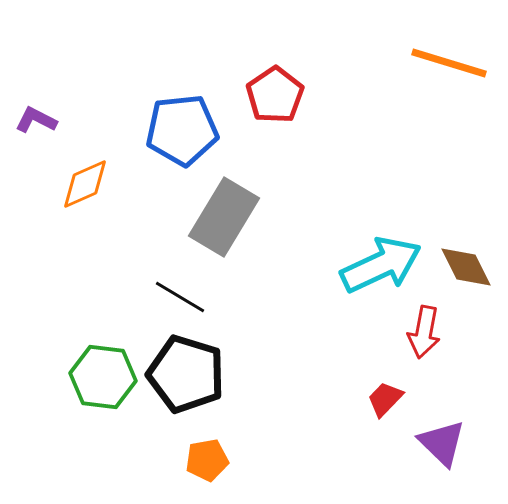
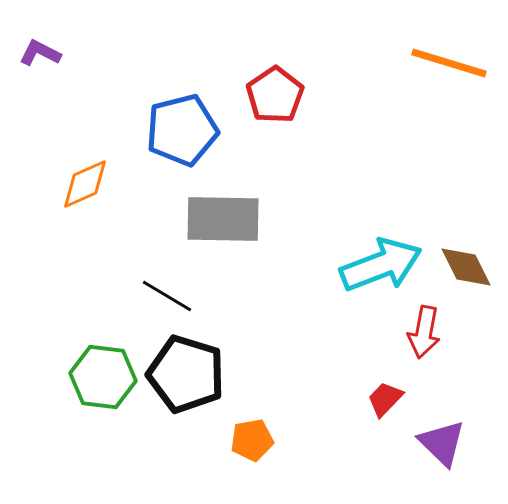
purple L-shape: moved 4 px right, 67 px up
blue pentagon: rotated 8 degrees counterclockwise
gray rectangle: moved 1 px left, 2 px down; rotated 60 degrees clockwise
cyan arrow: rotated 4 degrees clockwise
black line: moved 13 px left, 1 px up
orange pentagon: moved 45 px right, 20 px up
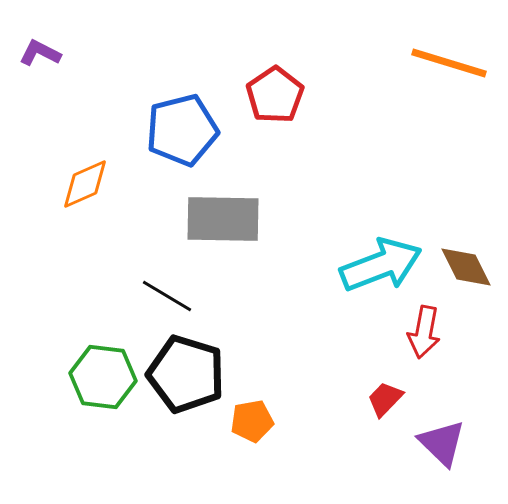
orange pentagon: moved 19 px up
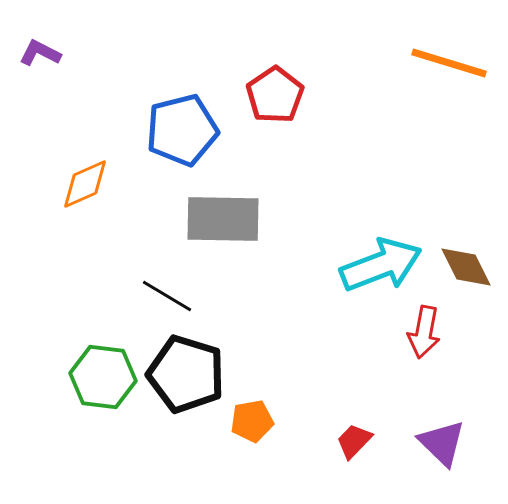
red trapezoid: moved 31 px left, 42 px down
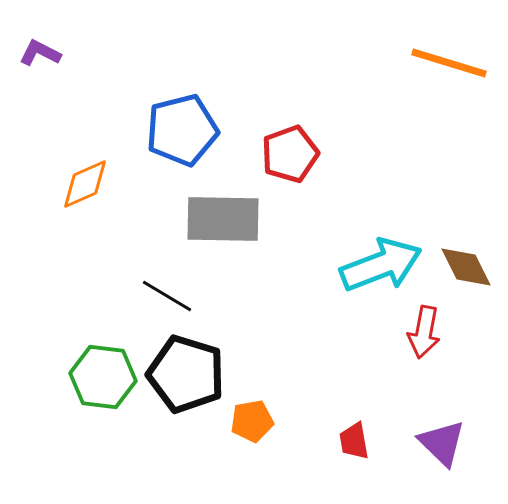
red pentagon: moved 15 px right, 59 px down; rotated 14 degrees clockwise
red trapezoid: rotated 54 degrees counterclockwise
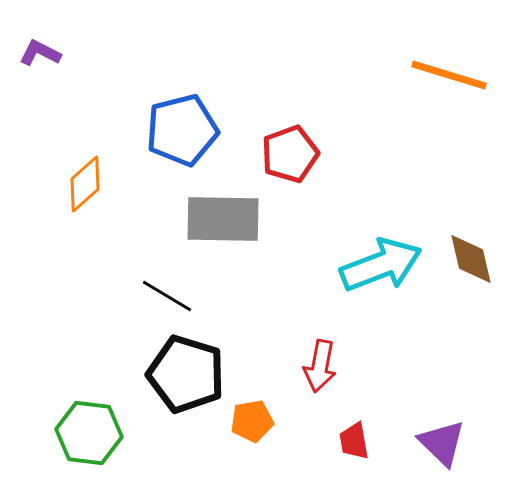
orange line: moved 12 px down
orange diamond: rotated 18 degrees counterclockwise
brown diamond: moved 5 px right, 8 px up; rotated 14 degrees clockwise
red arrow: moved 104 px left, 34 px down
green hexagon: moved 14 px left, 56 px down
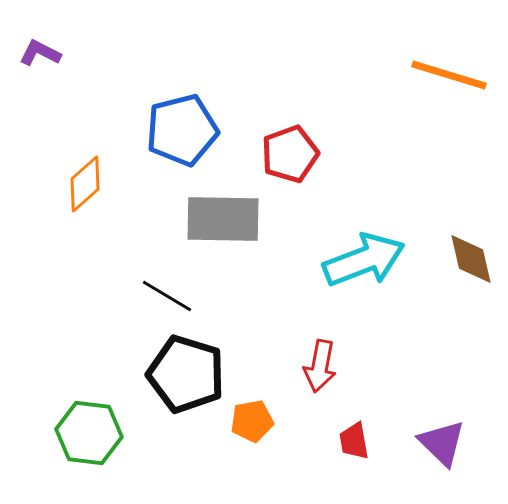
cyan arrow: moved 17 px left, 5 px up
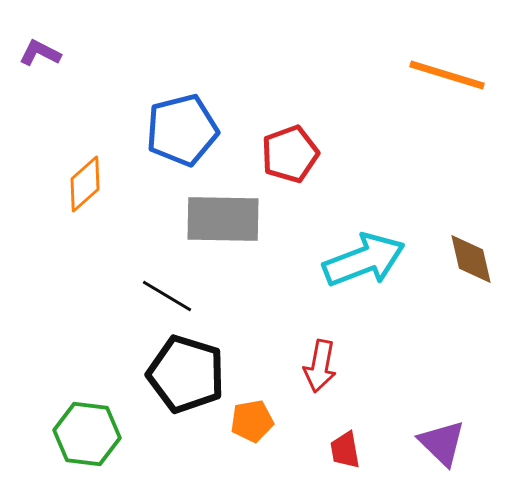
orange line: moved 2 px left
green hexagon: moved 2 px left, 1 px down
red trapezoid: moved 9 px left, 9 px down
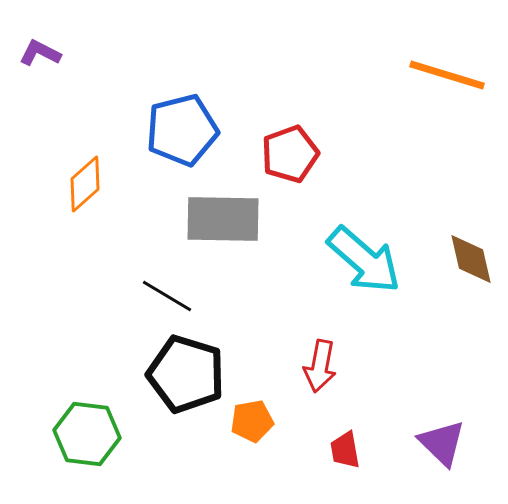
cyan arrow: rotated 62 degrees clockwise
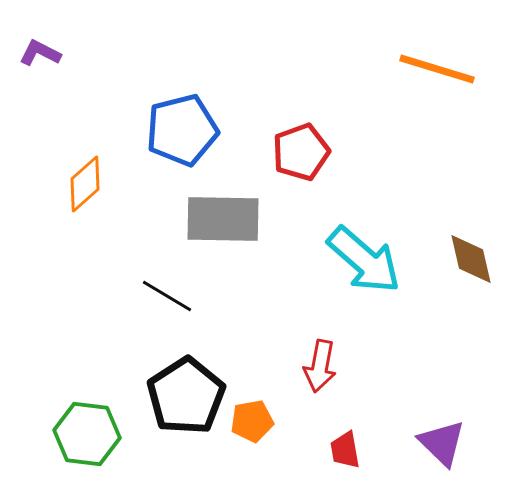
orange line: moved 10 px left, 6 px up
red pentagon: moved 11 px right, 2 px up
black pentagon: moved 22 px down; rotated 22 degrees clockwise
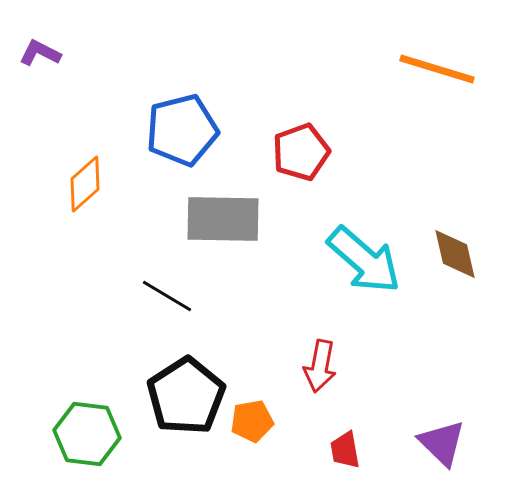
brown diamond: moved 16 px left, 5 px up
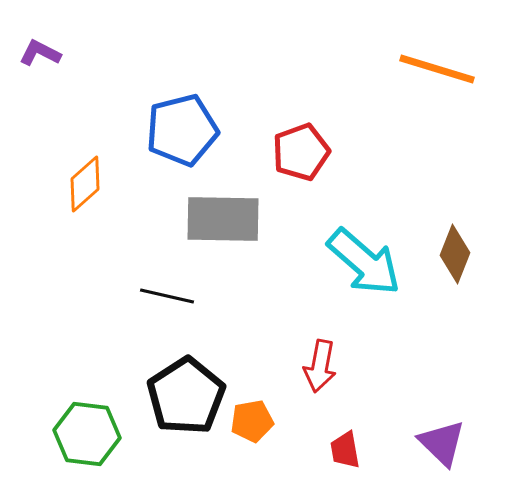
brown diamond: rotated 34 degrees clockwise
cyan arrow: moved 2 px down
black line: rotated 18 degrees counterclockwise
